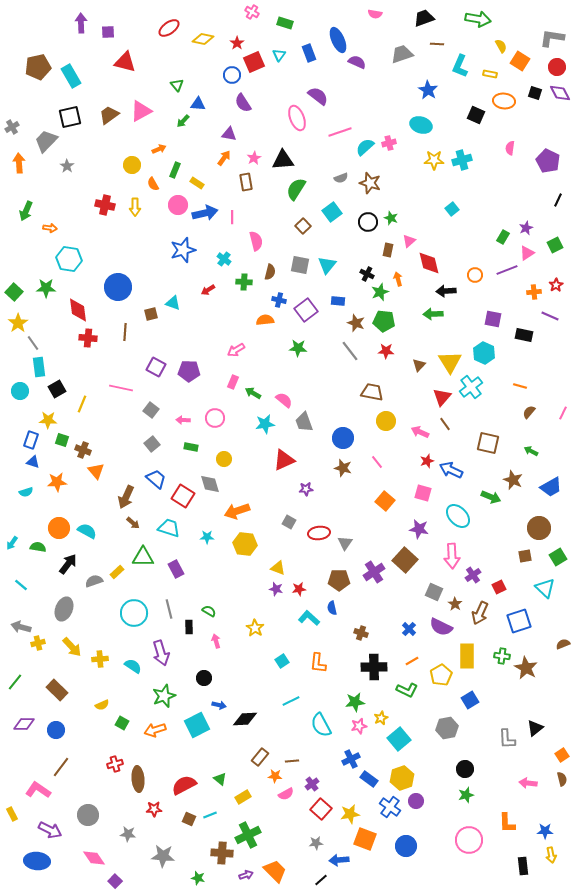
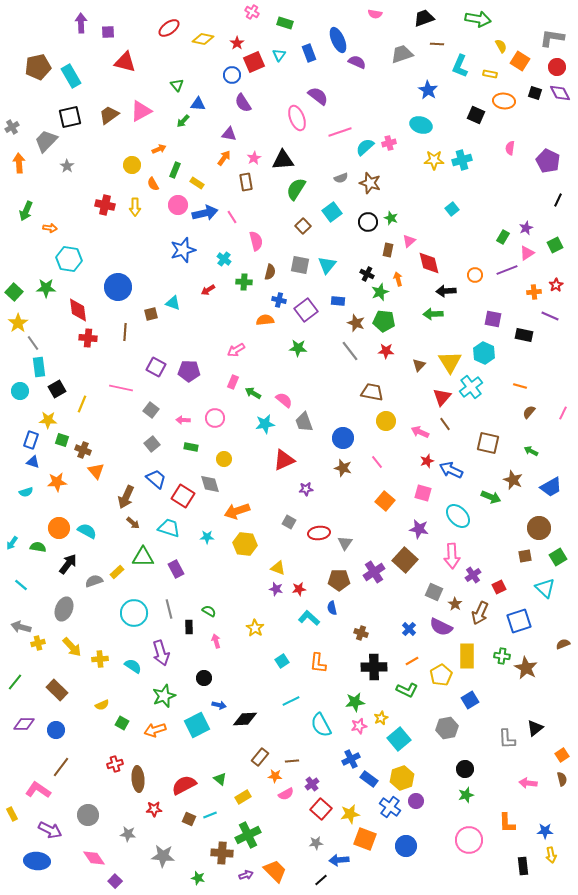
pink line at (232, 217): rotated 32 degrees counterclockwise
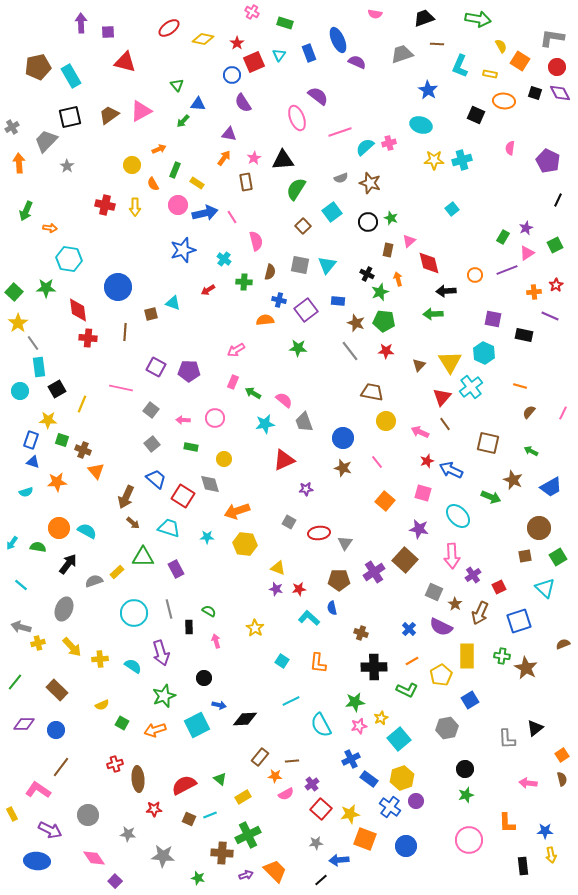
cyan square at (282, 661): rotated 24 degrees counterclockwise
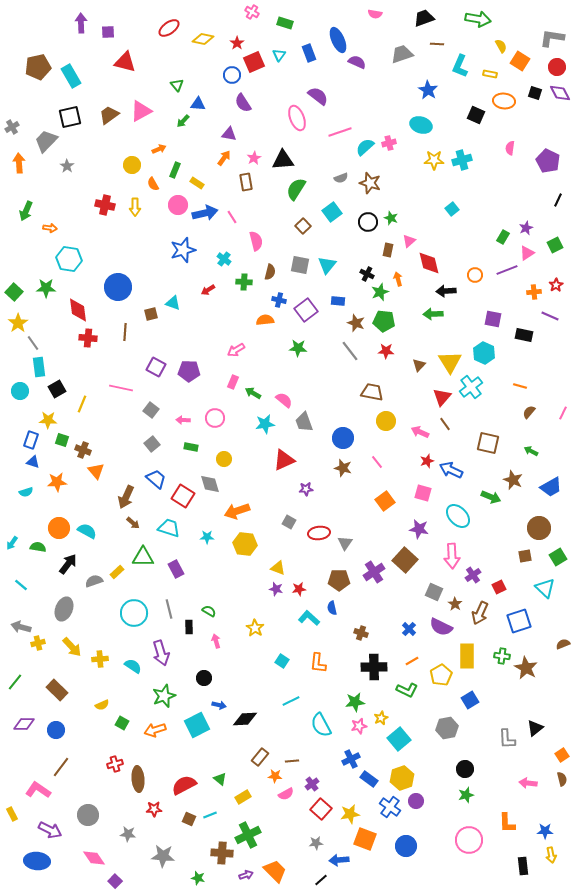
orange square at (385, 501): rotated 12 degrees clockwise
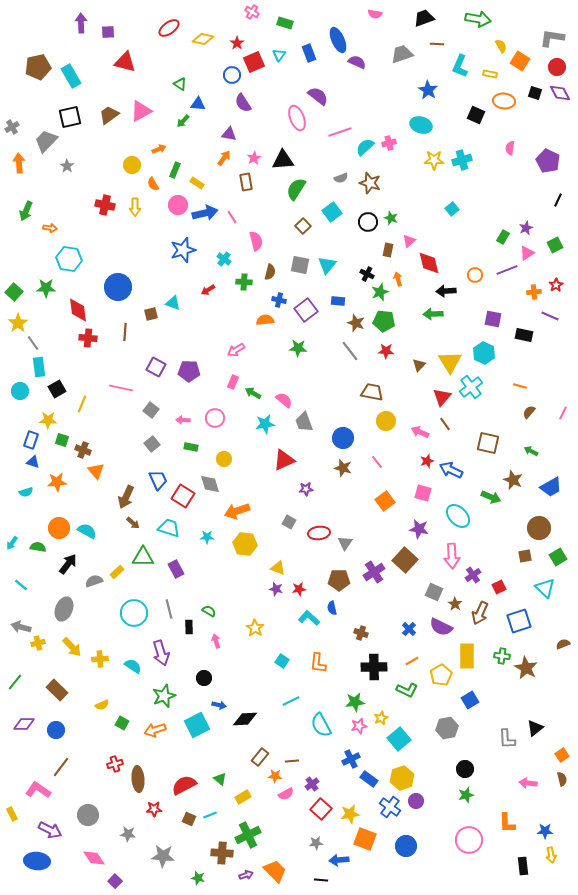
green triangle at (177, 85): moved 3 px right, 1 px up; rotated 16 degrees counterclockwise
blue trapezoid at (156, 479): moved 2 px right, 1 px down; rotated 25 degrees clockwise
black line at (321, 880): rotated 48 degrees clockwise
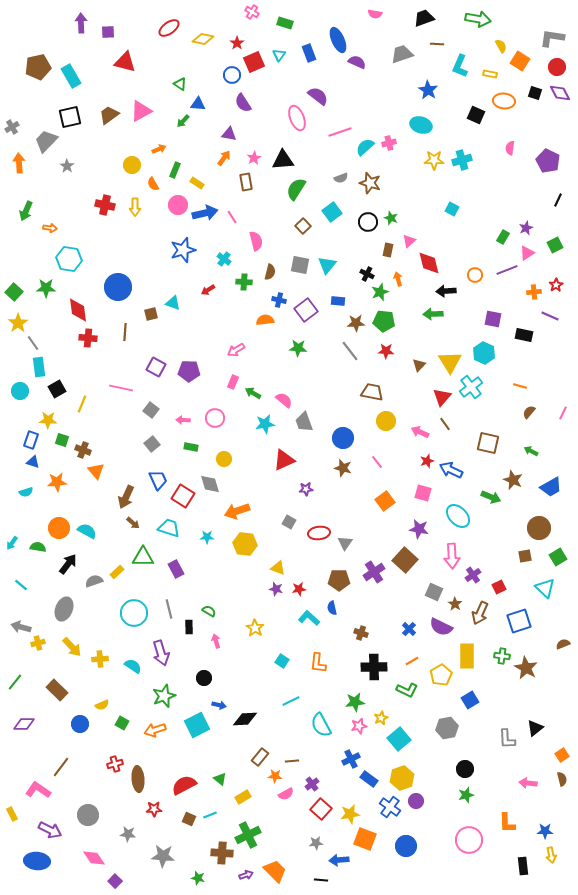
cyan square at (452, 209): rotated 24 degrees counterclockwise
brown star at (356, 323): rotated 24 degrees counterclockwise
blue circle at (56, 730): moved 24 px right, 6 px up
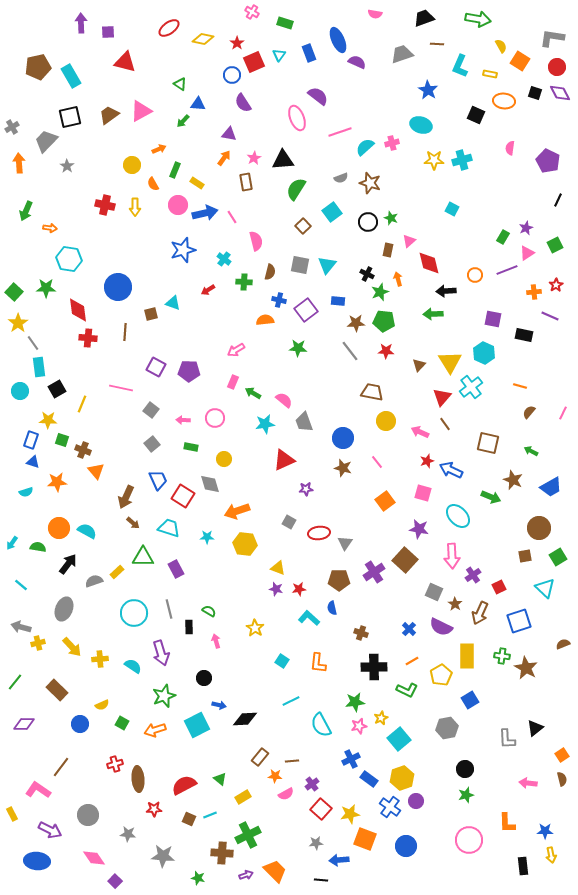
pink cross at (389, 143): moved 3 px right
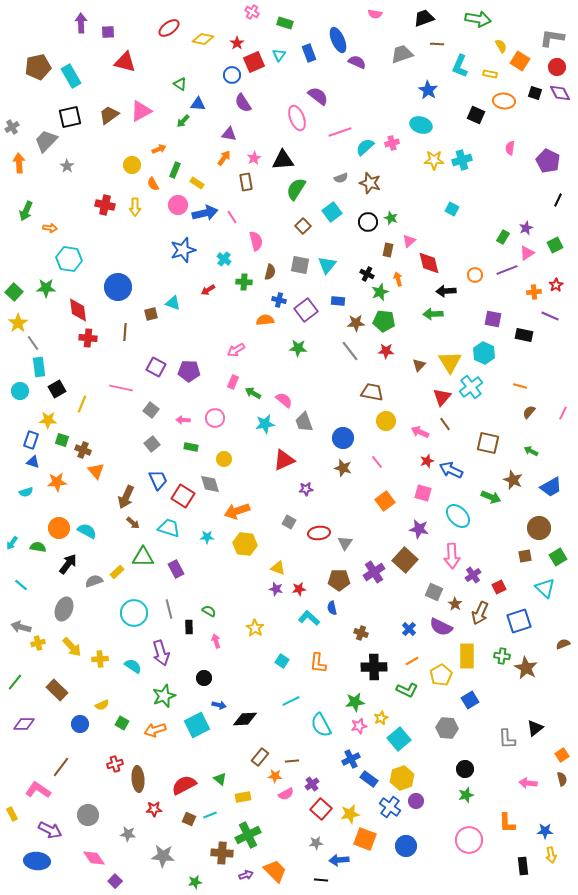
gray hexagon at (447, 728): rotated 15 degrees clockwise
yellow rectangle at (243, 797): rotated 21 degrees clockwise
green star at (198, 878): moved 3 px left, 4 px down; rotated 24 degrees counterclockwise
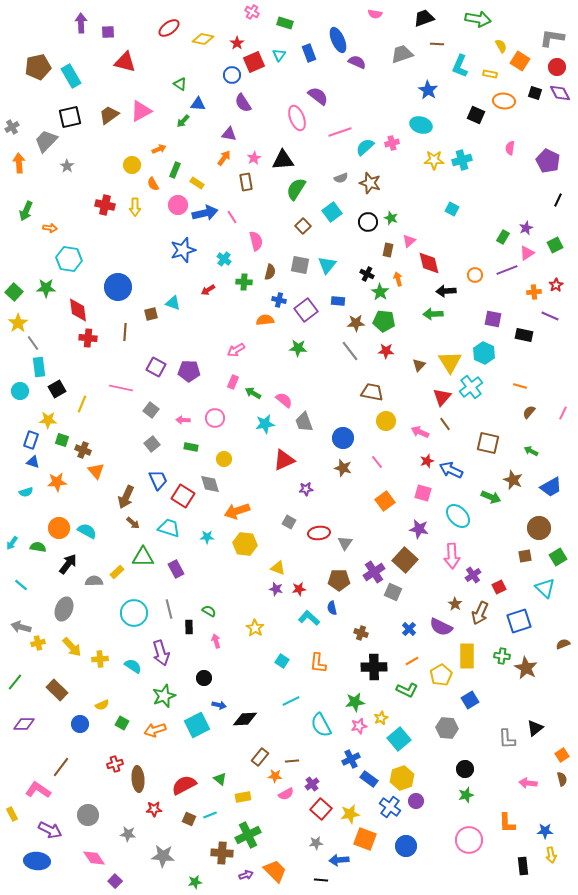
green star at (380, 292): rotated 18 degrees counterclockwise
gray semicircle at (94, 581): rotated 18 degrees clockwise
gray square at (434, 592): moved 41 px left
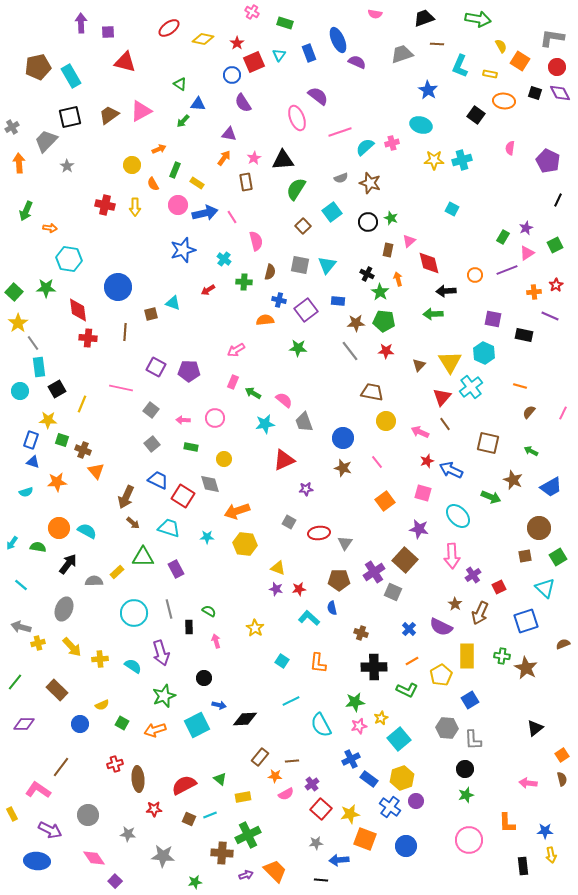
black square at (476, 115): rotated 12 degrees clockwise
blue trapezoid at (158, 480): rotated 40 degrees counterclockwise
blue square at (519, 621): moved 7 px right
gray L-shape at (507, 739): moved 34 px left, 1 px down
